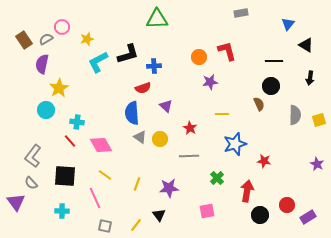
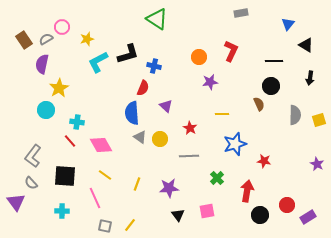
green triangle at (157, 19): rotated 35 degrees clockwise
red L-shape at (227, 51): moved 4 px right; rotated 40 degrees clockwise
blue cross at (154, 66): rotated 16 degrees clockwise
red semicircle at (143, 88): rotated 49 degrees counterclockwise
black triangle at (159, 215): moved 19 px right
yellow line at (136, 225): moved 6 px left
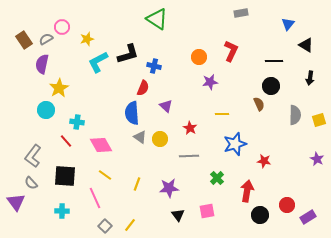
red line at (70, 141): moved 4 px left
purple star at (317, 164): moved 5 px up
gray square at (105, 226): rotated 32 degrees clockwise
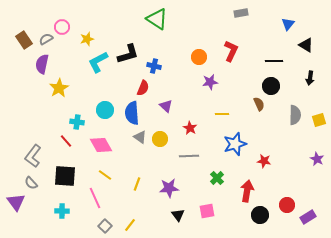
cyan circle at (46, 110): moved 59 px right
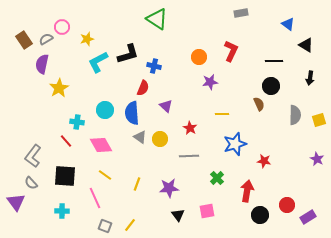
blue triangle at (288, 24): rotated 32 degrees counterclockwise
gray square at (105, 226): rotated 24 degrees counterclockwise
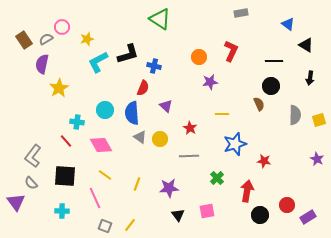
green triangle at (157, 19): moved 3 px right
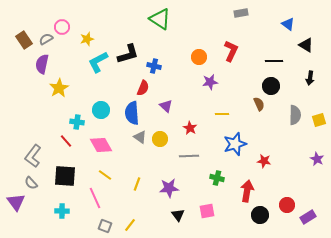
cyan circle at (105, 110): moved 4 px left
green cross at (217, 178): rotated 32 degrees counterclockwise
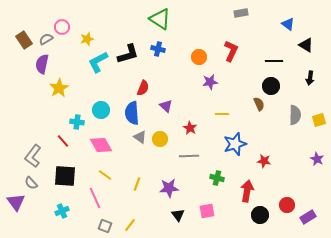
blue cross at (154, 66): moved 4 px right, 17 px up
red line at (66, 141): moved 3 px left
cyan cross at (62, 211): rotated 24 degrees counterclockwise
